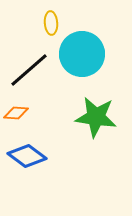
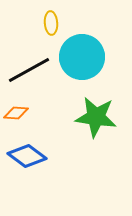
cyan circle: moved 3 px down
black line: rotated 12 degrees clockwise
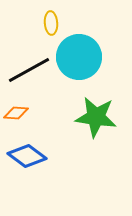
cyan circle: moved 3 px left
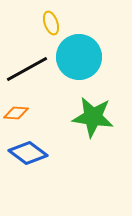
yellow ellipse: rotated 15 degrees counterclockwise
black line: moved 2 px left, 1 px up
green star: moved 3 px left
blue diamond: moved 1 px right, 3 px up
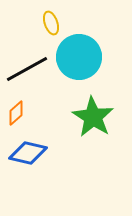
orange diamond: rotated 45 degrees counterclockwise
green star: rotated 24 degrees clockwise
blue diamond: rotated 24 degrees counterclockwise
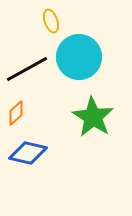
yellow ellipse: moved 2 px up
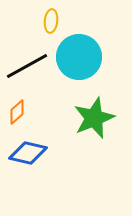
yellow ellipse: rotated 25 degrees clockwise
black line: moved 3 px up
orange diamond: moved 1 px right, 1 px up
green star: moved 1 px right, 1 px down; rotated 18 degrees clockwise
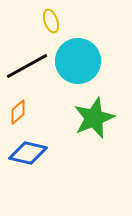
yellow ellipse: rotated 25 degrees counterclockwise
cyan circle: moved 1 px left, 4 px down
orange diamond: moved 1 px right
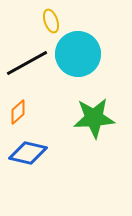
cyan circle: moved 7 px up
black line: moved 3 px up
green star: rotated 18 degrees clockwise
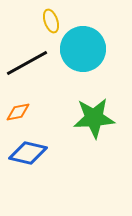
cyan circle: moved 5 px right, 5 px up
orange diamond: rotated 30 degrees clockwise
